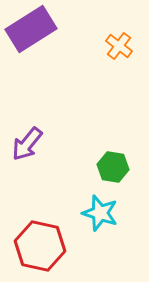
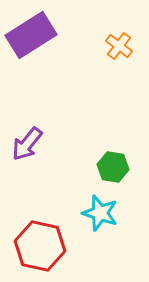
purple rectangle: moved 6 px down
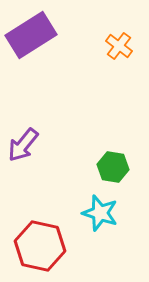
purple arrow: moved 4 px left, 1 px down
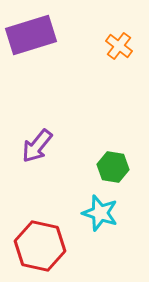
purple rectangle: rotated 15 degrees clockwise
purple arrow: moved 14 px right, 1 px down
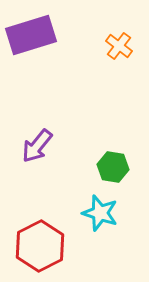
red hexagon: rotated 21 degrees clockwise
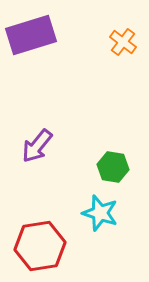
orange cross: moved 4 px right, 4 px up
red hexagon: rotated 18 degrees clockwise
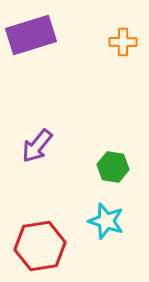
orange cross: rotated 36 degrees counterclockwise
cyan star: moved 6 px right, 8 px down
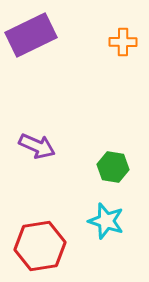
purple rectangle: rotated 9 degrees counterclockwise
purple arrow: rotated 105 degrees counterclockwise
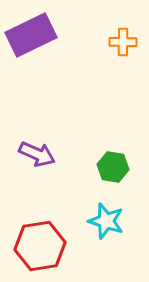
purple arrow: moved 8 px down
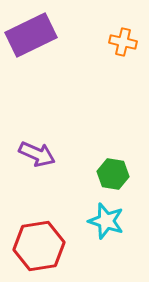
orange cross: rotated 12 degrees clockwise
green hexagon: moved 7 px down
red hexagon: moved 1 px left
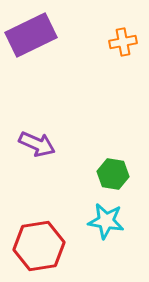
orange cross: rotated 24 degrees counterclockwise
purple arrow: moved 10 px up
cyan star: rotated 9 degrees counterclockwise
